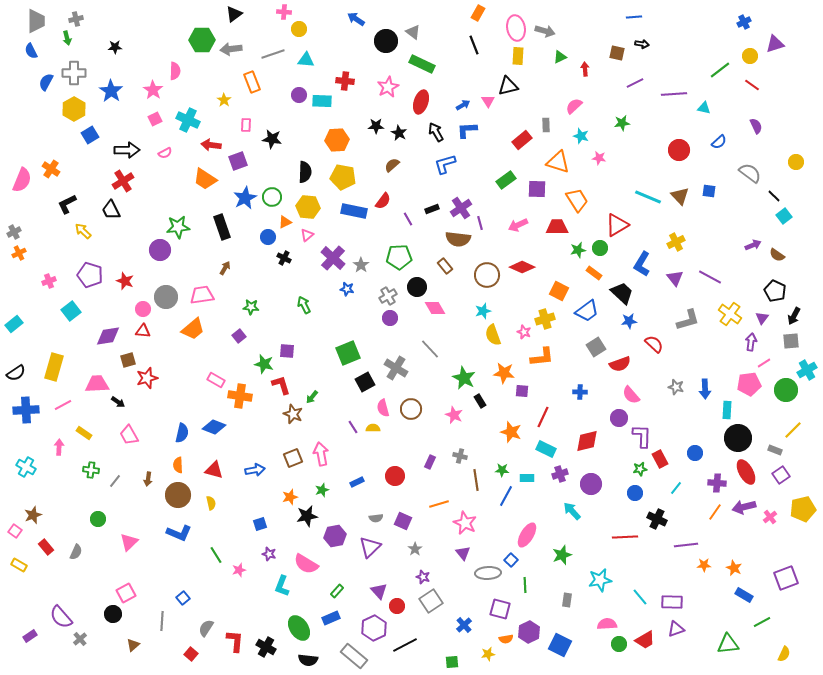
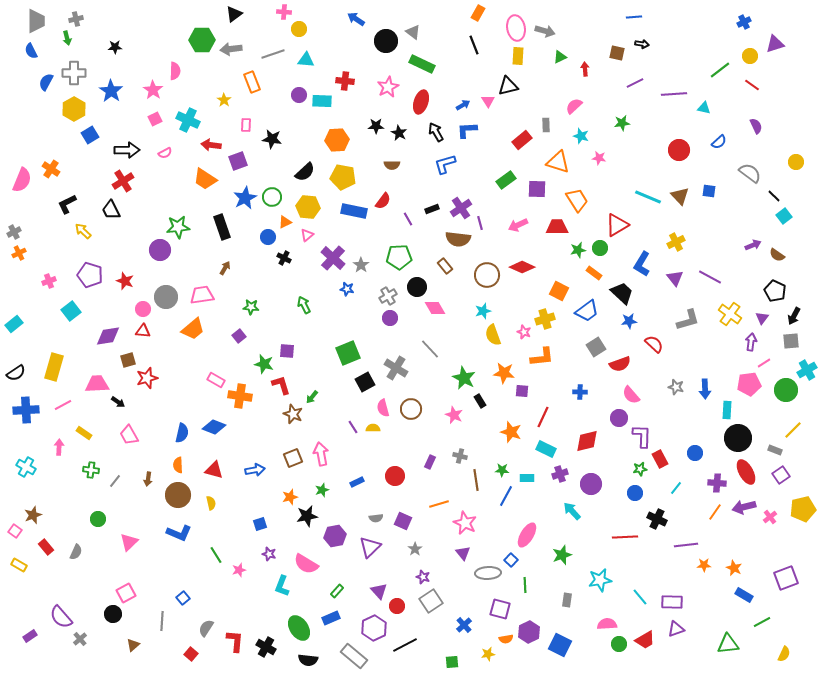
brown semicircle at (392, 165): rotated 140 degrees counterclockwise
black semicircle at (305, 172): rotated 45 degrees clockwise
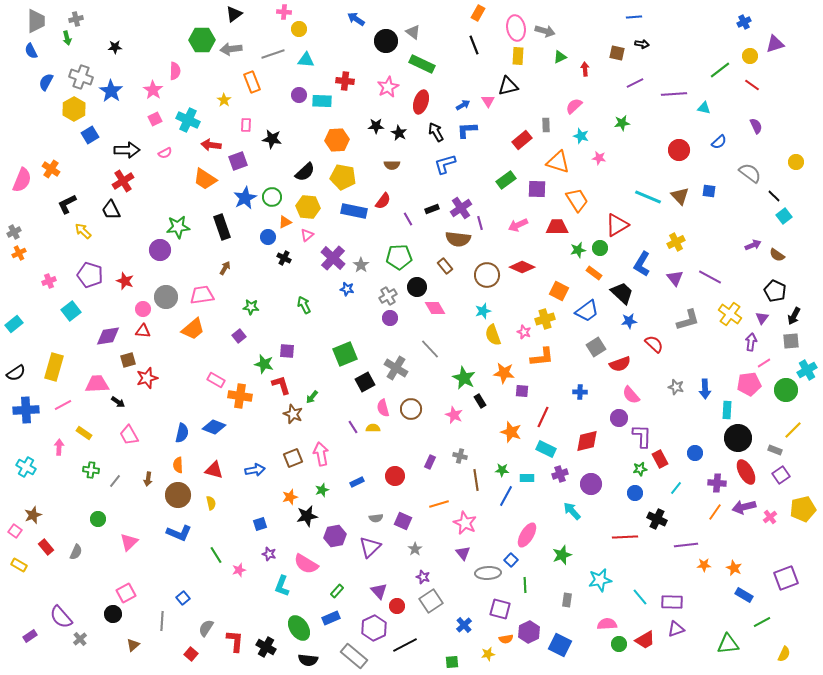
gray cross at (74, 73): moved 7 px right, 4 px down; rotated 20 degrees clockwise
green square at (348, 353): moved 3 px left, 1 px down
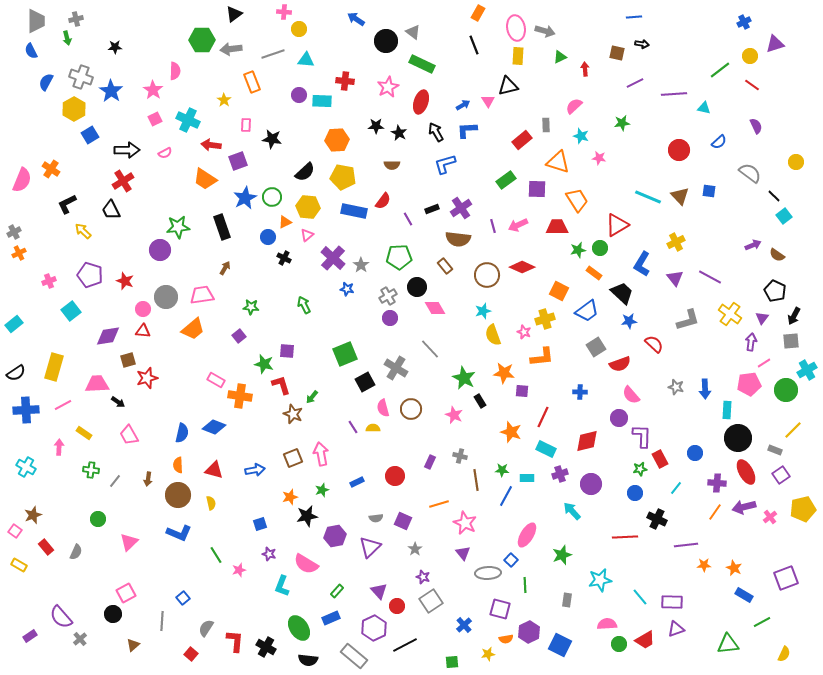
purple line at (480, 223): moved 13 px right, 3 px down
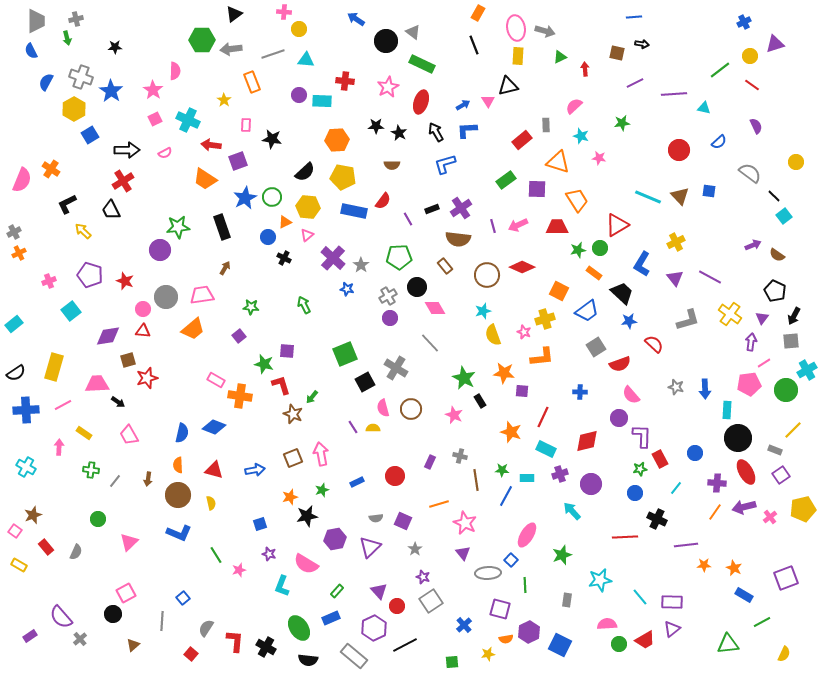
gray line at (430, 349): moved 6 px up
purple hexagon at (335, 536): moved 3 px down
purple triangle at (676, 629): moved 4 px left; rotated 18 degrees counterclockwise
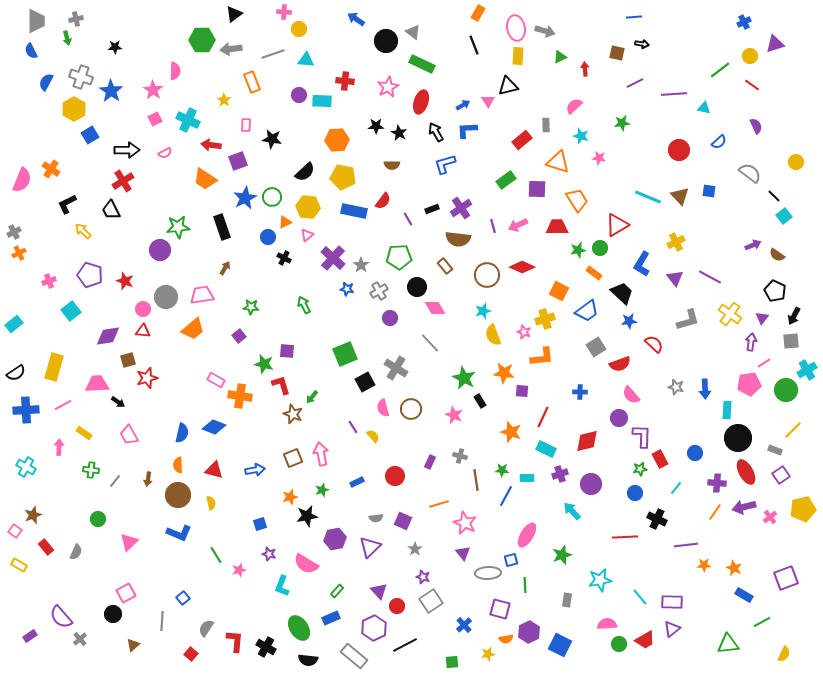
gray cross at (388, 296): moved 9 px left, 5 px up
yellow semicircle at (373, 428): moved 8 px down; rotated 48 degrees clockwise
blue square at (511, 560): rotated 32 degrees clockwise
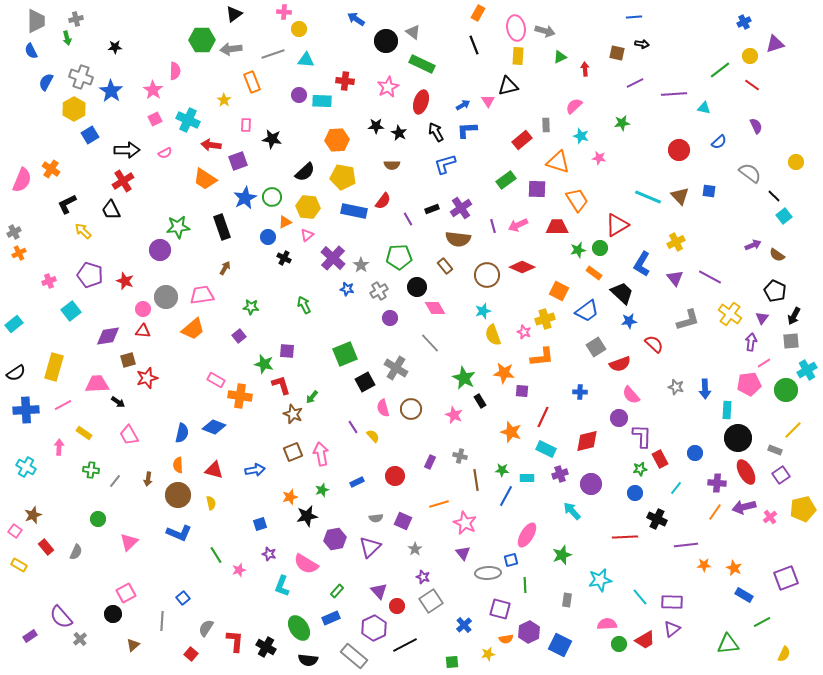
brown square at (293, 458): moved 6 px up
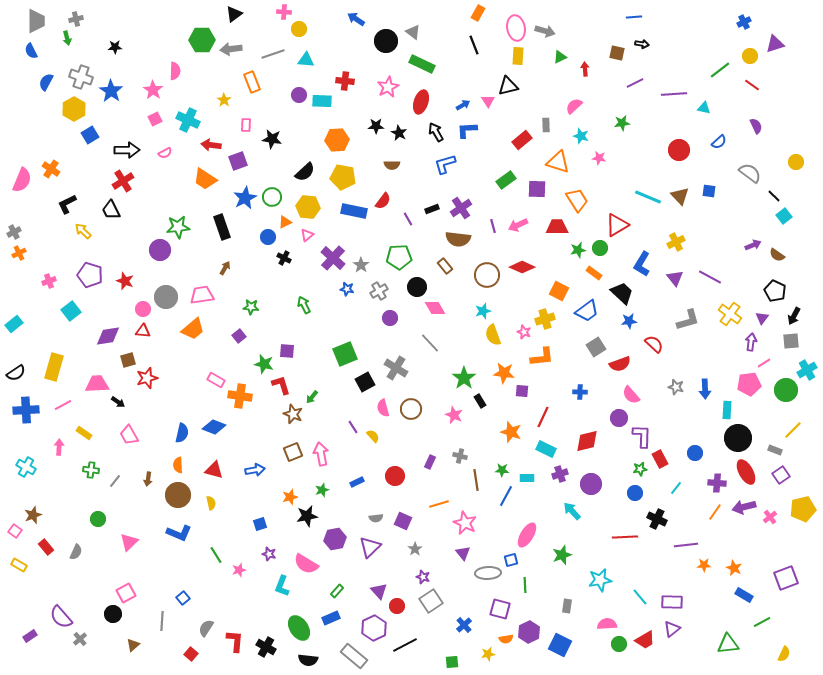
green star at (464, 378): rotated 10 degrees clockwise
gray rectangle at (567, 600): moved 6 px down
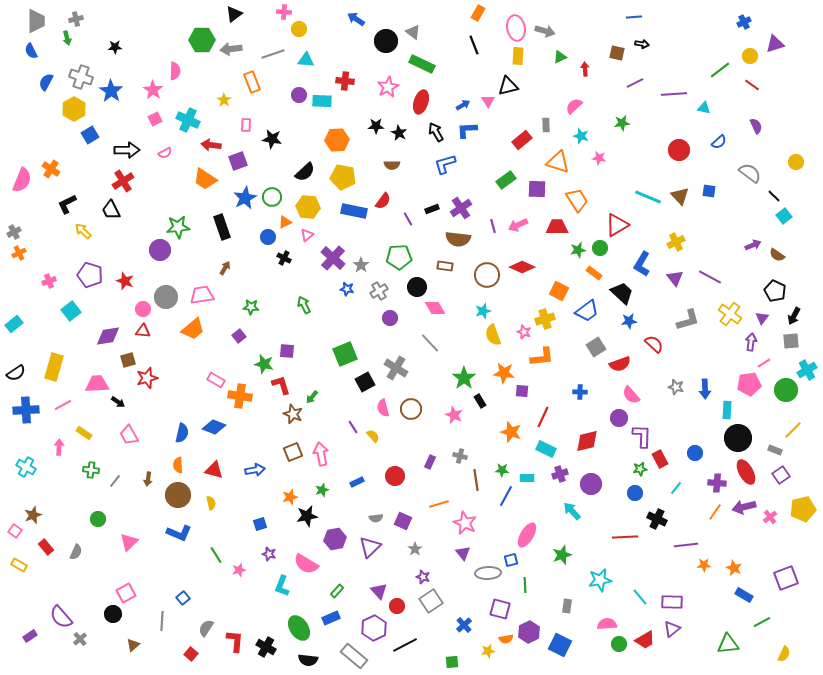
brown rectangle at (445, 266): rotated 42 degrees counterclockwise
yellow star at (488, 654): moved 3 px up
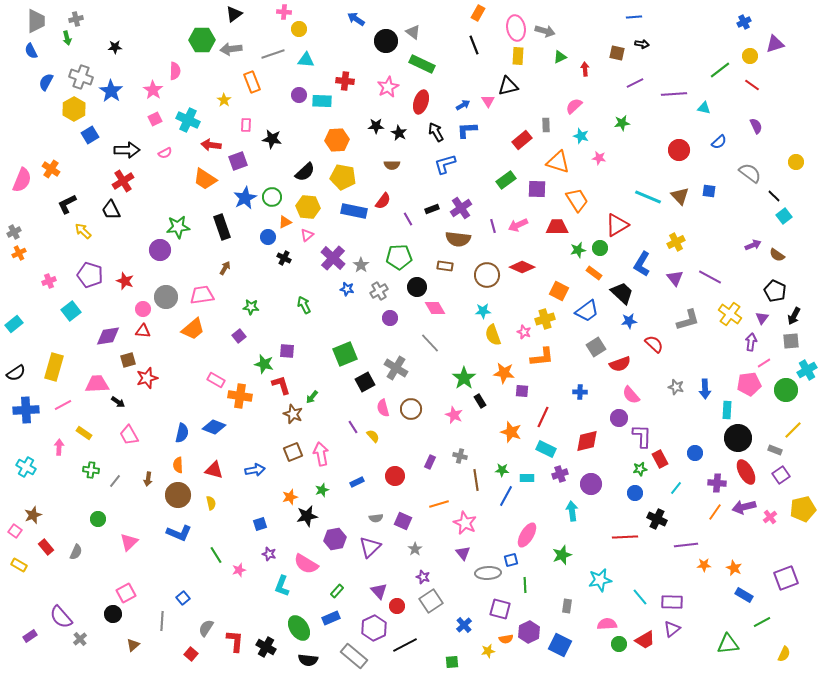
cyan star at (483, 311): rotated 14 degrees clockwise
cyan arrow at (572, 511): rotated 36 degrees clockwise
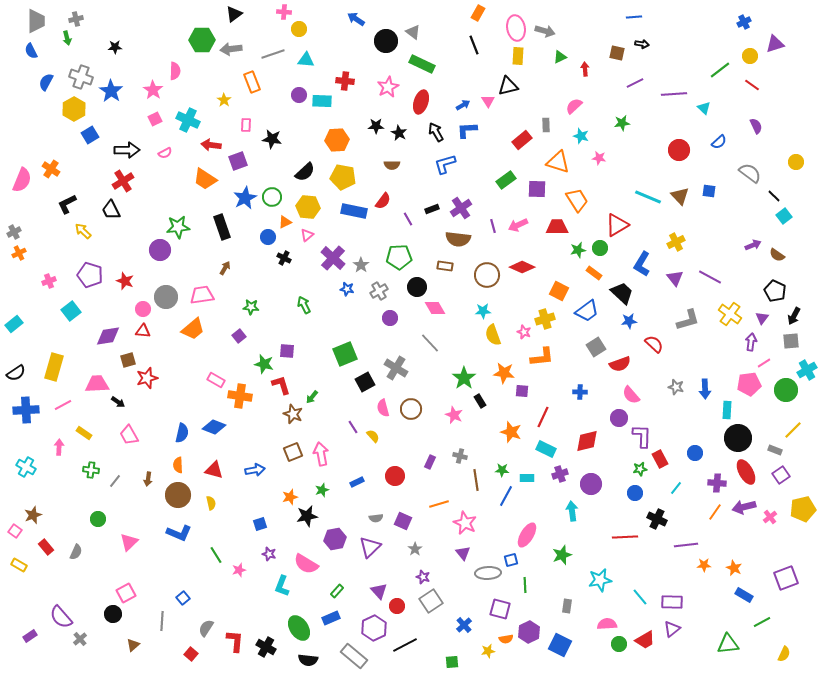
cyan triangle at (704, 108): rotated 32 degrees clockwise
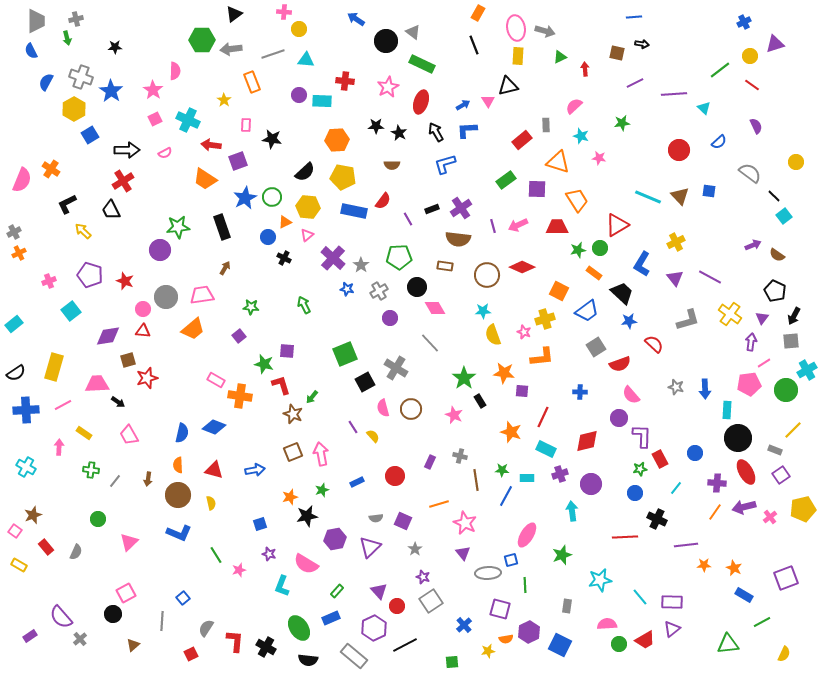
red square at (191, 654): rotated 24 degrees clockwise
